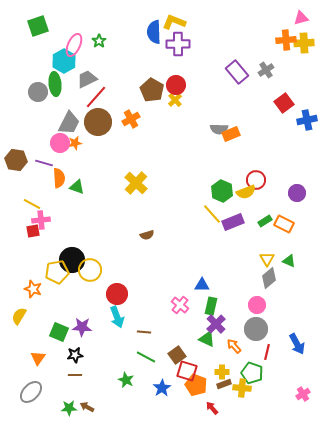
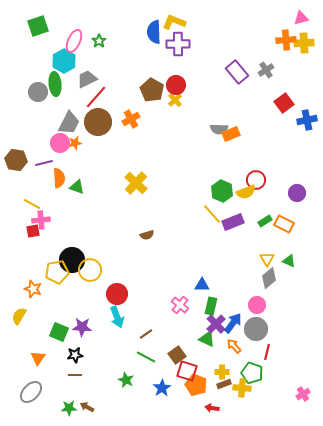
pink ellipse at (74, 45): moved 4 px up
purple line at (44, 163): rotated 30 degrees counterclockwise
brown line at (144, 332): moved 2 px right, 2 px down; rotated 40 degrees counterclockwise
blue arrow at (297, 344): moved 64 px left, 21 px up; rotated 115 degrees counterclockwise
red arrow at (212, 408): rotated 40 degrees counterclockwise
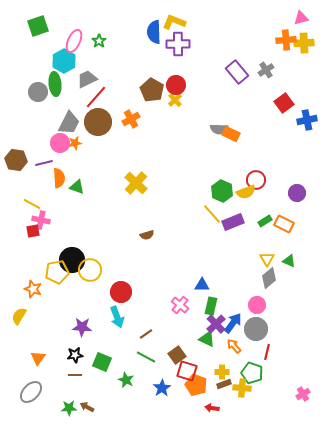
orange rectangle at (231, 134): rotated 48 degrees clockwise
pink cross at (41, 220): rotated 18 degrees clockwise
red circle at (117, 294): moved 4 px right, 2 px up
green square at (59, 332): moved 43 px right, 30 px down
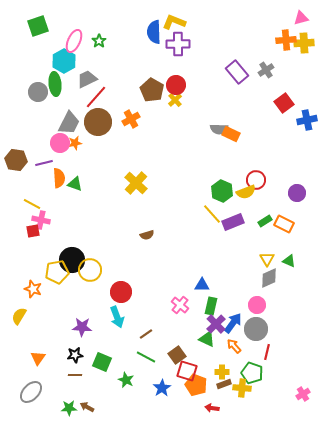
green triangle at (77, 187): moved 2 px left, 3 px up
gray diamond at (269, 278): rotated 15 degrees clockwise
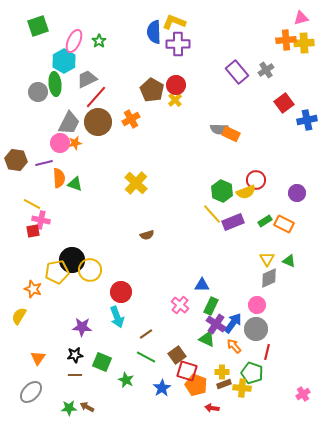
green rectangle at (211, 306): rotated 12 degrees clockwise
purple cross at (216, 324): rotated 12 degrees counterclockwise
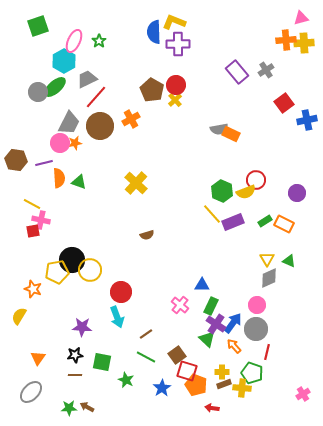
green ellipse at (55, 84): moved 3 px down; rotated 55 degrees clockwise
brown circle at (98, 122): moved 2 px right, 4 px down
gray semicircle at (219, 129): rotated 12 degrees counterclockwise
green triangle at (75, 184): moved 4 px right, 2 px up
green triangle at (207, 339): rotated 18 degrees clockwise
green square at (102, 362): rotated 12 degrees counterclockwise
